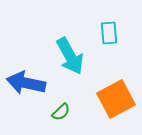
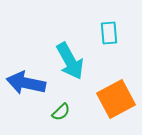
cyan arrow: moved 5 px down
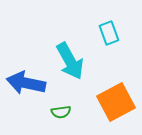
cyan rectangle: rotated 15 degrees counterclockwise
orange square: moved 3 px down
green semicircle: rotated 36 degrees clockwise
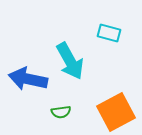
cyan rectangle: rotated 55 degrees counterclockwise
blue arrow: moved 2 px right, 4 px up
orange square: moved 10 px down
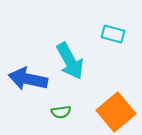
cyan rectangle: moved 4 px right, 1 px down
orange square: rotated 12 degrees counterclockwise
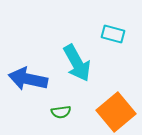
cyan arrow: moved 7 px right, 2 px down
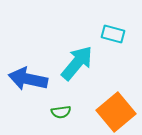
cyan arrow: rotated 111 degrees counterclockwise
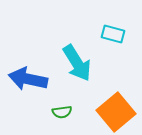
cyan arrow: rotated 108 degrees clockwise
green semicircle: moved 1 px right
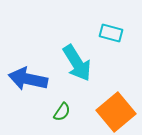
cyan rectangle: moved 2 px left, 1 px up
green semicircle: rotated 48 degrees counterclockwise
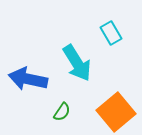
cyan rectangle: rotated 45 degrees clockwise
